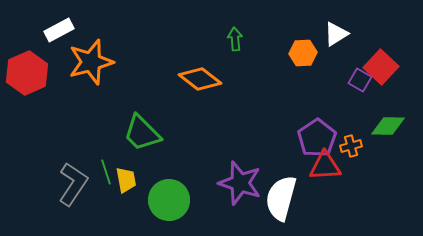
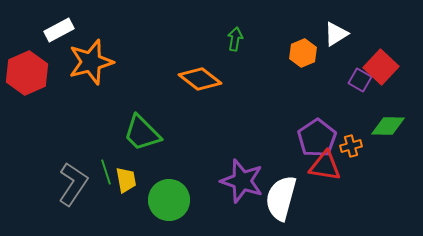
green arrow: rotated 15 degrees clockwise
orange hexagon: rotated 20 degrees counterclockwise
red triangle: rotated 12 degrees clockwise
purple star: moved 2 px right, 2 px up
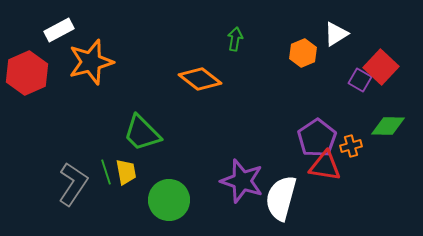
yellow trapezoid: moved 8 px up
